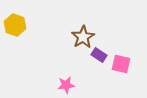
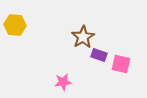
yellow hexagon: rotated 15 degrees counterclockwise
purple rectangle: rotated 14 degrees counterclockwise
pink star: moved 3 px left, 3 px up
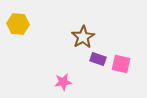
yellow hexagon: moved 3 px right, 1 px up
purple rectangle: moved 1 px left, 4 px down
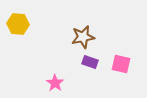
brown star: rotated 20 degrees clockwise
purple rectangle: moved 8 px left, 3 px down
pink star: moved 8 px left, 1 px down; rotated 30 degrees counterclockwise
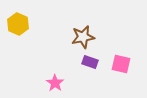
yellow hexagon: rotated 20 degrees clockwise
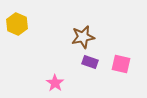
yellow hexagon: moved 1 px left
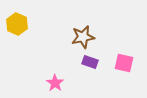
pink square: moved 3 px right, 1 px up
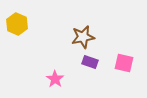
pink star: moved 4 px up
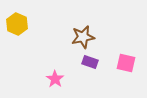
pink square: moved 2 px right
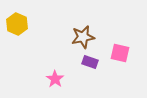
pink square: moved 6 px left, 10 px up
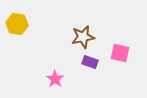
yellow hexagon: rotated 15 degrees counterclockwise
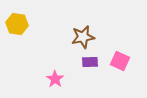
pink square: moved 8 px down; rotated 12 degrees clockwise
purple rectangle: rotated 21 degrees counterclockwise
